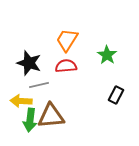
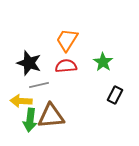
green star: moved 4 px left, 7 px down
black rectangle: moved 1 px left
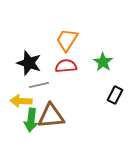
green arrow: moved 1 px right
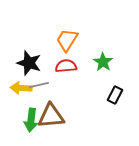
yellow arrow: moved 13 px up
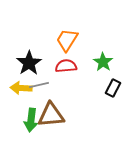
black star: rotated 20 degrees clockwise
black rectangle: moved 2 px left, 7 px up
brown triangle: moved 1 px up
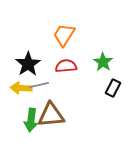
orange trapezoid: moved 3 px left, 5 px up
black star: moved 1 px left, 1 px down
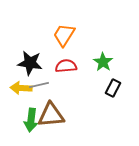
black star: moved 2 px right, 1 px up; rotated 30 degrees counterclockwise
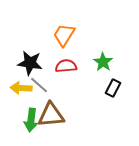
gray line: rotated 54 degrees clockwise
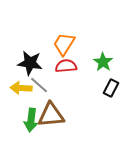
orange trapezoid: moved 9 px down
black rectangle: moved 2 px left
